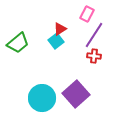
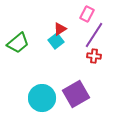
purple square: rotated 12 degrees clockwise
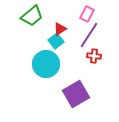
purple line: moved 5 px left
green trapezoid: moved 14 px right, 27 px up
cyan circle: moved 4 px right, 34 px up
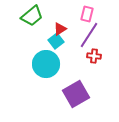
pink rectangle: rotated 14 degrees counterclockwise
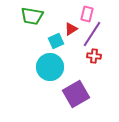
green trapezoid: rotated 50 degrees clockwise
red triangle: moved 11 px right
purple line: moved 3 px right, 1 px up
cyan square: rotated 14 degrees clockwise
cyan circle: moved 4 px right, 3 px down
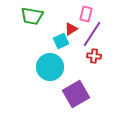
pink rectangle: moved 1 px left
cyan square: moved 5 px right
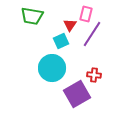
red triangle: moved 1 px left, 4 px up; rotated 24 degrees counterclockwise
red cross: moved 19 px down
cyan circle: moved 2 px right, 1 px down
purple square: moved 1 px right
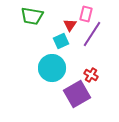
red cross: moved 3 px left; rotated 24 degrees clockwise
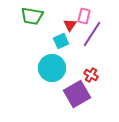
pink rectangle: moved 2 px left, 2 px down
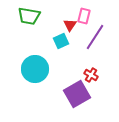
green trapezoid: moved 3 px left
purple line: moved 3 px right, 3 px down
cyan circle: moved 17 px left, 1 px down
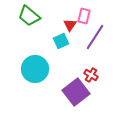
green trapezoid: rotated 30 degrees clockwise
purple square: moved 1 px left, 2 px up; rotated 8 degrees counterclockwise
